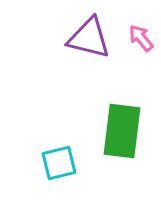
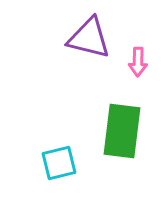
pink arrow: moved 3 px left, 24 px down; rotated 140 degrees counterclockwise
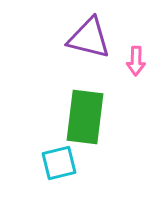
pink arrow: moved 2 px left, 1 px up
green rectangle: moved 37 px left, 14 px up
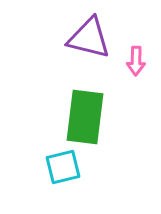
cyan square: moved 4 px right, 4 px down
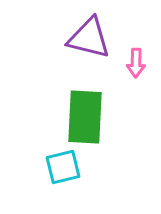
pink arrow: moved 2 px down
green rectangle: rotated 4 degrees counterclockwise
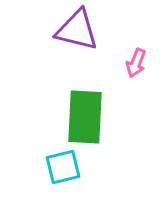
purple triangle: moved 12 px left, 8 px up
pink arrow: rotated 20 degrees clockwise
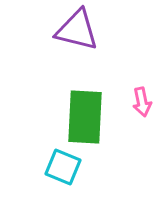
pink arrow: moved 6 px right, 39 px down; rotated 32 degrees counterclockwise
cyan square: rotated 36 degrees clockwise
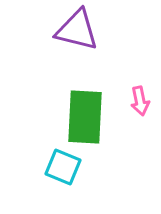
pink arrow: moved 2 px left, 1 px up
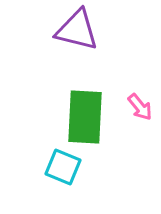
pink arrow: moved 6 px down; rotated 28 degrees counterclockwise
